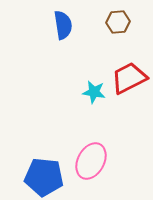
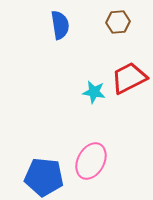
blue semicircle: moved 3 px left
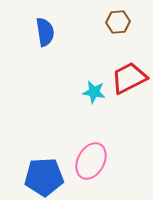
blue semicircle: moved 15 px left, 7 px down
blue pentagon: rotated 9 degrees counterclockwise
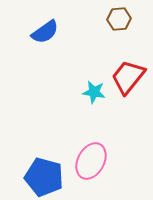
brown hexagon: moved 1 px right, 3 px up
blue semicircle: rotated 64 degrees clockwise
red trapezoid: moved 1 px left, 1 px up; rotated 24 degrees counterclockwise
blue pentagon: rotated 18 degrees clockwise
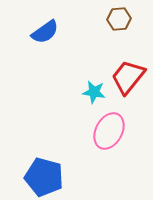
pink ellipse: moved 18 px right, 30 px up
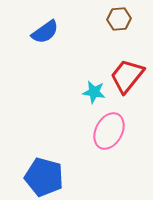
red trapezoid: moved 1 px left, 1 px up
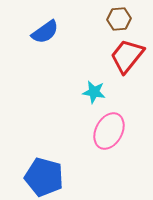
red trapezoid: moved 20 px up
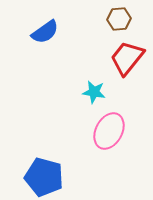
red trapezoid: moved 2 px down
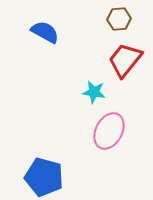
blue semicircle: rotated 116 degrees counterclockwise
red trapezoid: moved 2 px left, 2 px down
